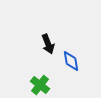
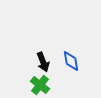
black arrow: moved 5 px left, 18 px down
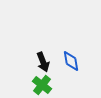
green cross: moved 2 px right
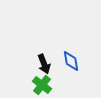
black arrow: moved 1 px right, 2 px down
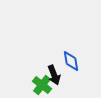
black arrow: moved 10 px right, 11 px down
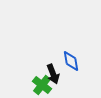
black arrow: moved 1 px left, 1 px up
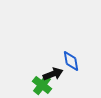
black arrow: rotated 90 degrees counterclockwise
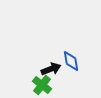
black arrow: moved 2 px left, 5 px up
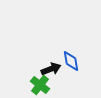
green cross: moved 2 px left
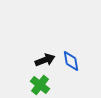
black arrow: moved 6 px left, 9 px up
